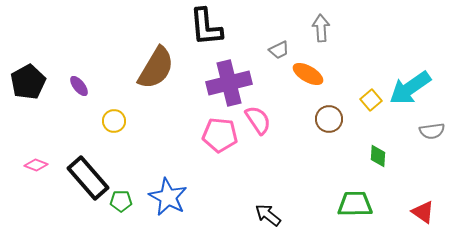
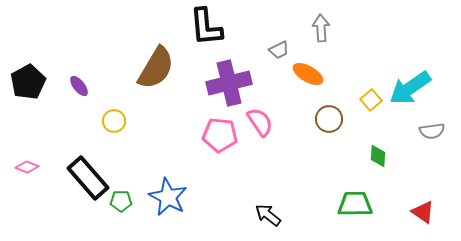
pink semicircle: moved 2 px right, 2 px down
pink diamond: moved 9 px left, 2 px down
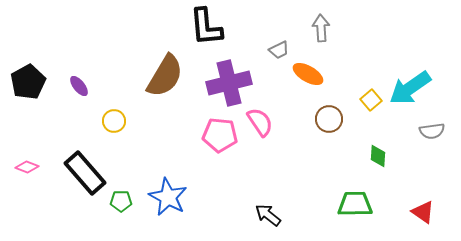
brown semicircle: moved 9 px right, 8 px down
black rectangle: moved 3 px left, 5 px up
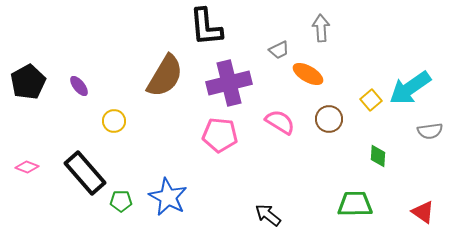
pink semicircle: moved 20 px right; rotated 24 degrees counterclockwise
gray semicircle: moved 2 px left
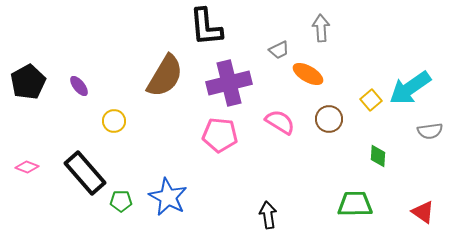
black arrow: rotated 44 degrees clockwise
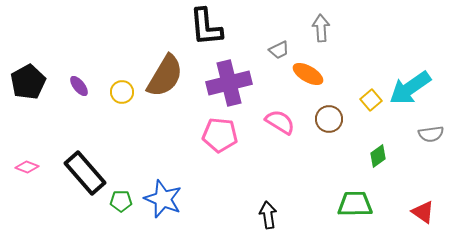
yellow circle: moved 8 px right, 29 px up
gray semicircle: moved 1 px right, 3 px down
green diamond: rotated 50 degrees clockwise
blue star: moved 5 px left, 2 px down; rotated 6 degrees counterclockwise
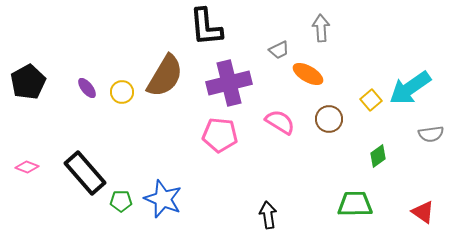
purple ellipse: moved 8 px right, 2 px down
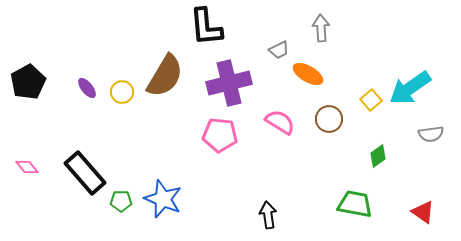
pink diamond: rotated 30 degrees clockwise
green trapezoid: rotated 12 degrees clockwise
